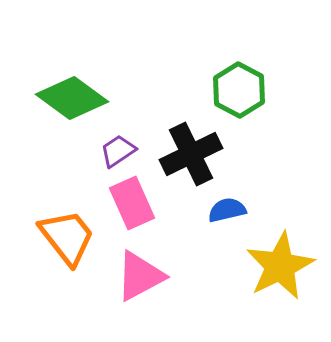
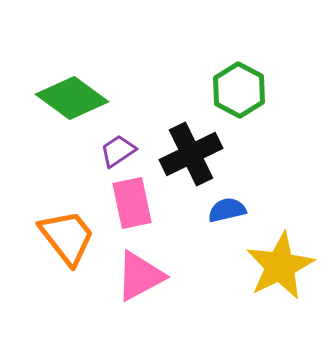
pink rectangle: rotated 12 degrees clockwise
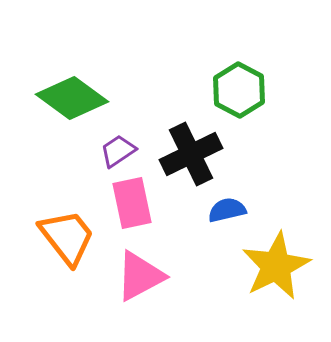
yellow star: moved 4 px left
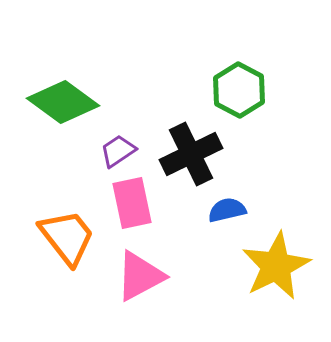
green diamond: moved 9 px left, 4 px down
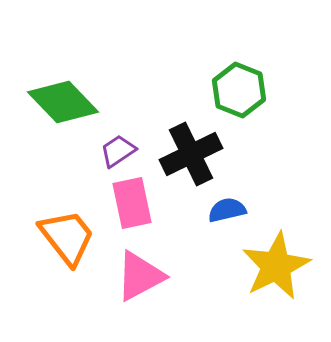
green hexagon: rotated 6 degrees counterclockwise
green diamond: rotated 10 degrees clockwise
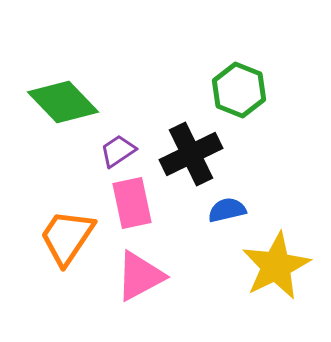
orange trapezoid: rotated 108 degrees counterclockwise
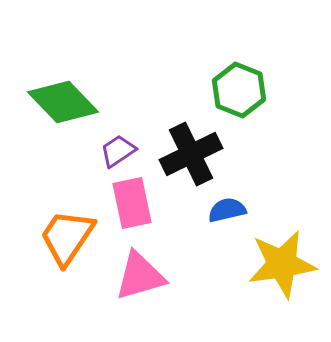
yellow star: moved 6 px right, 2 px up; rotated 18 degrees clockwise
pink triangle: rotated 12 degrees clockwise
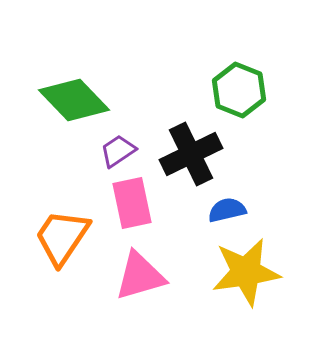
green diamond: moved 11 px right, 2 px up
orange trapezoid: moved 5 px left
yellow star: moved 36 px left, 8 px down
